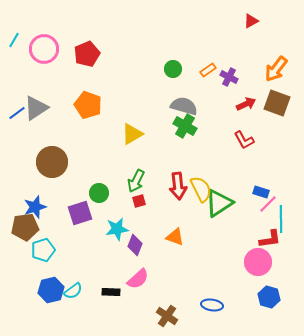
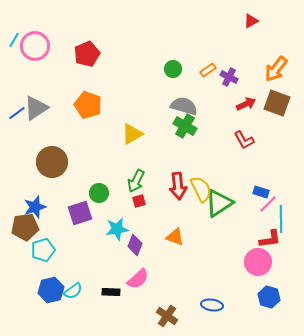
pink circle at (44, 49): moved 9 px left, 3 px up
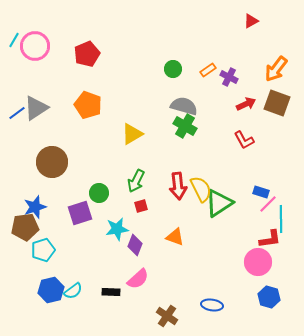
red square at (139, 201): moved 2 px right, 5 px down
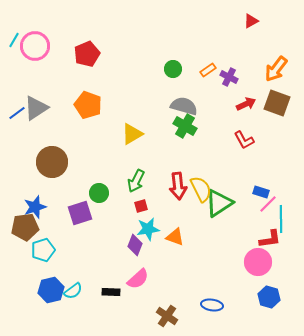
cyan star at (117, 229): moved 31 px right
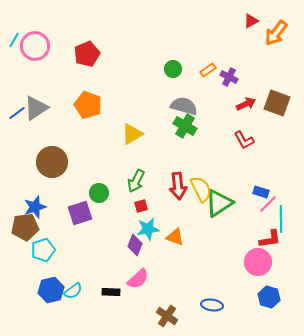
orange arrow at (276, 69): moved 36 px up
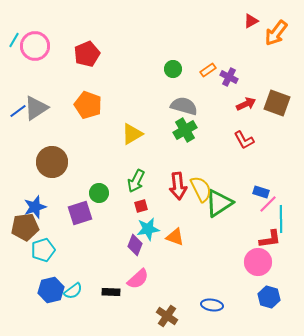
blue line at (17, 113): moved 1 px right, 2 px up
green cross at (185, 126): moved 4 px down; rotated 30 degrees clockwise
